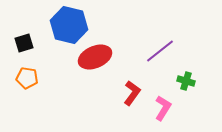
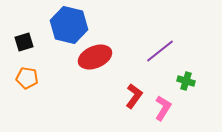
black square: moved 1 px up
red L-shape: moved 2 px right, 3 px down
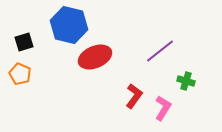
orange pentagon: moved 7 px left, 4 px up; rotated 15 degrees clockwise
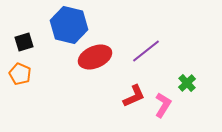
purple line: moved 14 px left
green cross: moved 1 px right, 2 px down; rotated 30 degrees clockwise
red L-shape: rotated 30 degrees clockwise
pink L-shape: moved 3 px up
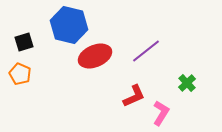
red ellipse: moved 1 px up
pink L-shape: moved 2 px left, 8 px down
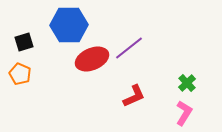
blue hexagon: rotated 15 degrees counterclockwise
purple line: moved 17 px left, 3 px up
red ellipse: moved 3 px left, 3 px down
pink L-shape: moved 23 px right
